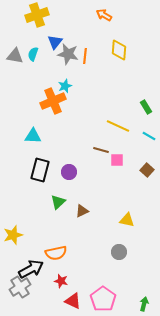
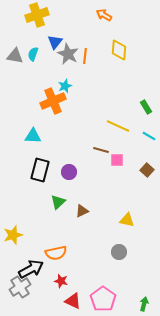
gray star: rotated 15 degrees clockwise
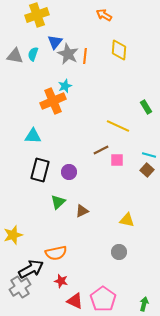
cyan line: moved 19 px down; rotated 16 degrees counterclockwise
brown line: rotated 42 degrees counterclockwise
red triangle: moved 2 px right
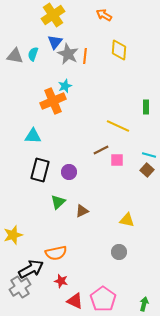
yellow cross: moved 16 px right; rotated 15 degrees counterclockwise
green rectangle: rotated 32 degrees clockwise
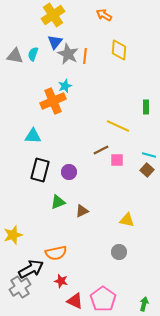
green triangle: rotated 21 degrees clockwise
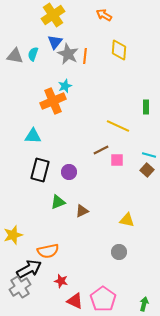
orange semicircle: moved 8 px left, 2 px up
black arrow: moved 2 px left
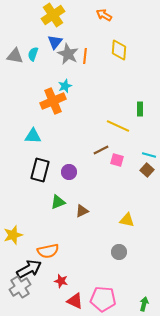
green rectangle: moved 6 px left, 2 px down
pink square: rotated 16 degrees clockwise
pink pentagon: rotated 30 degrees counterclockwise
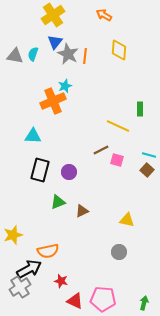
green arrow: moved 1 px up
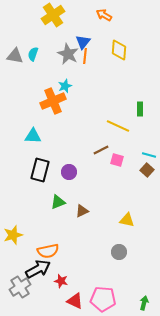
blue triangle: moved 28 px right
black arrow: moved 9 px right
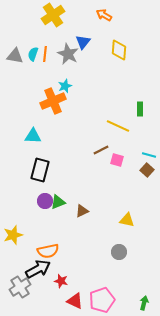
orange line: moved 40 px left, 2 px up
purple circle: moved 24 px left, 29 px down
pink pentagon: moved 1 px left, 1 px down; rotated 25 degrees counterclockwise
